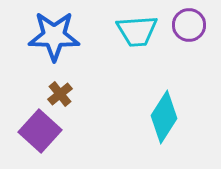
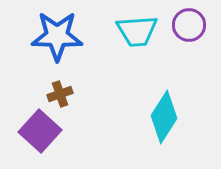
blue star: moved 3 px right
brown cross: rotated 20 degrees clockwise
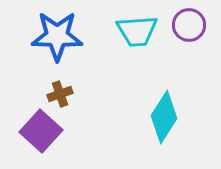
purple square: moved 1 px right
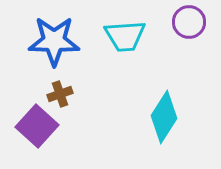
purple circle: moved 3 px up
cyan trapezoid: moved 12 px left, 5 px down
blue star: moved 3 px left, 5 px down
purple square: moved 4 px left, 5 px up
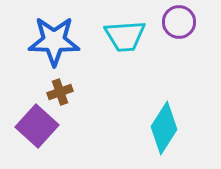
purple circle: moved 10 px left
brown cross: moved 2 px up
cyan diamond: moved 11 px down
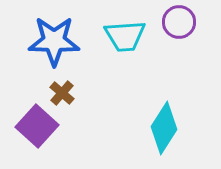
brown cross: moved 2 px right, 1 px down; rotated 30 degrees counterclockwise
